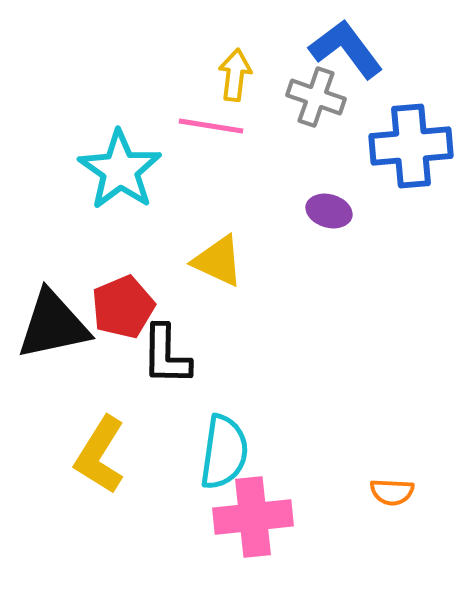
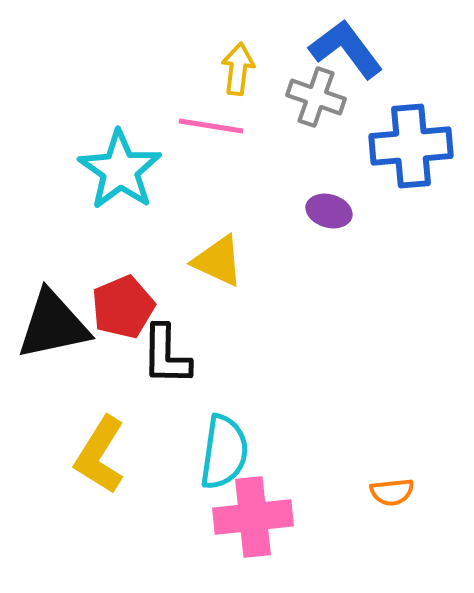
yellow arrow: moved 3 px right, 6 px up
orange semicircle: rotated 9 degrees counterclockwise
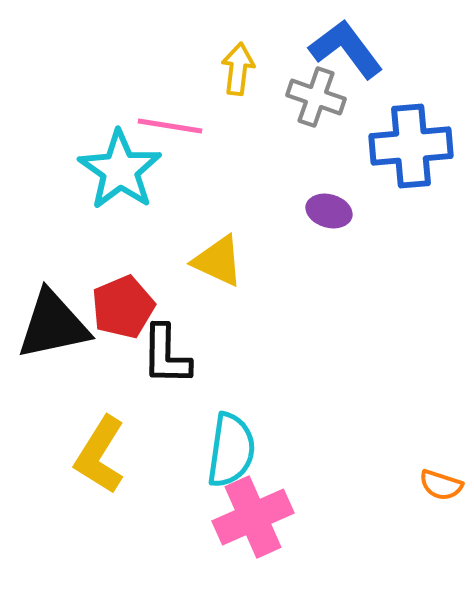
pink line: moved 41 px left
cyan semicircle: moved 7 px right, 2 px up
orange semicircle: moved 49 px right, 7 px up; rotated 24 degrees clockwise
pink cross: rotated 18 degrees counterclockwise
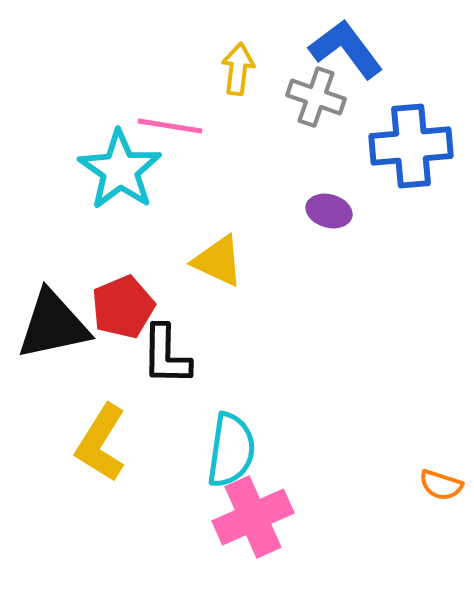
yellow L-shape: moved 1 px right, 12 px up
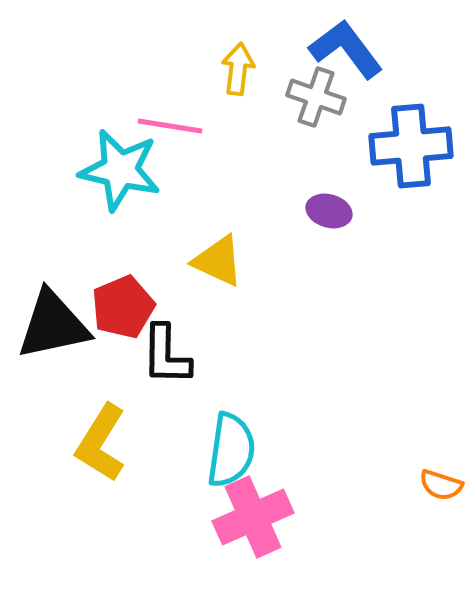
cyan star: rotated 22 degrees counterclockwise
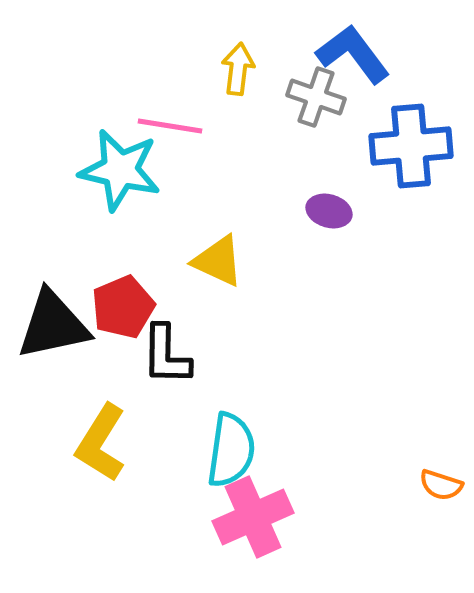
blue L-shape: moved 7 px right, 5 px down
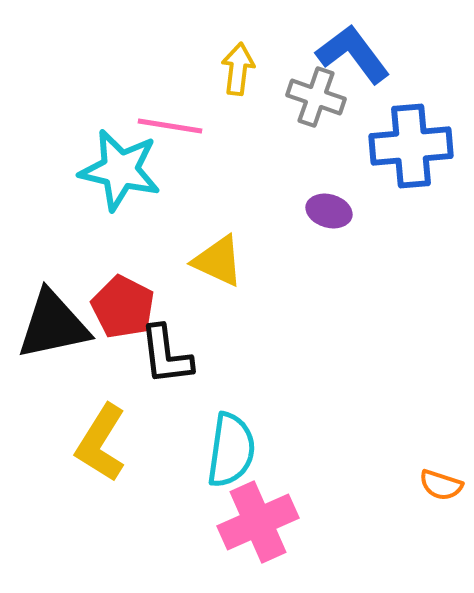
red pentagon: rotated 22 degrees counterclockwise
black L-shape: rotated 8 degrees counterclockwise
pink cross: moved 5 px right, 5 px down
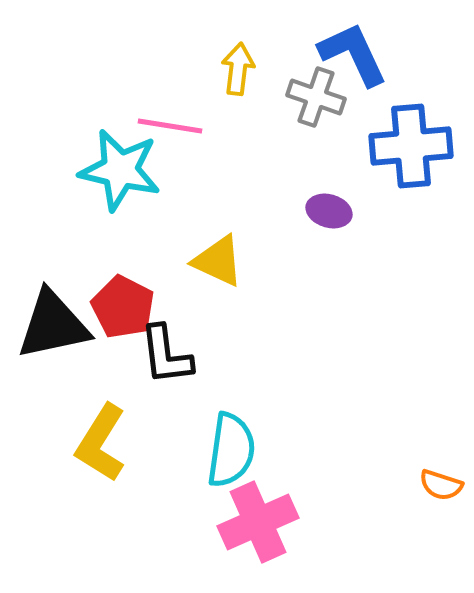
blue L-shape: rotated 12 degrees clockwise
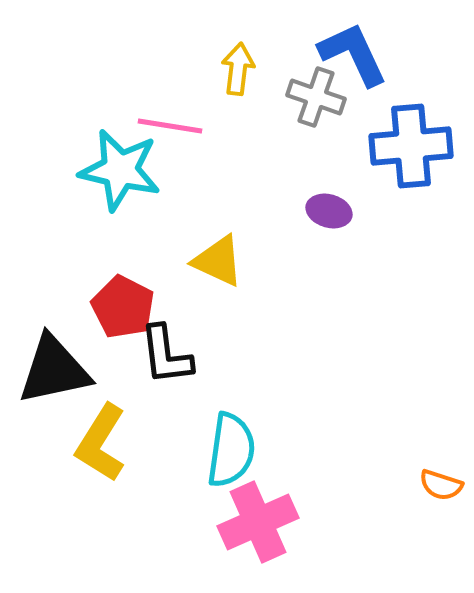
black triangle: moved 1 px right, 45 px down
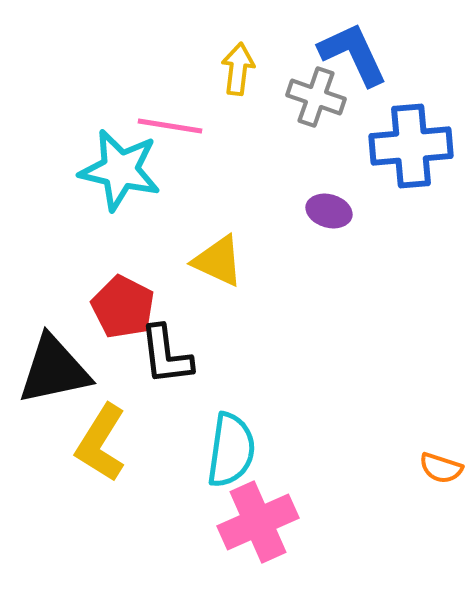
orange semicircle: moved 17 px up
